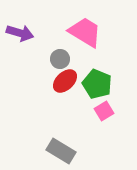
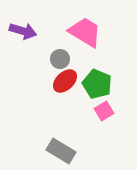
purple arrow: moved 3 px right, 2 px up
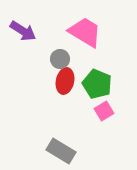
purple arrow: rotated 16 degrees clockwise
red ellipse: rotated 35 degrees counterclockwise
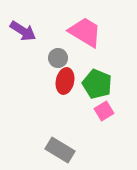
gray circle: moved 2 px left, 1 px up
gray rectangle: moved 1 px left, 1 px up
